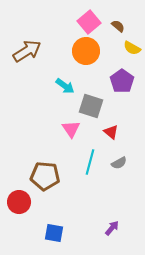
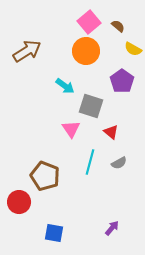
yellow semicircle: moved 1 px right, 1 px down
brown pentagon: rotated 16 degrees clockwise
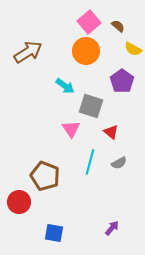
brown arrow: moved 1 px right, 1 px down
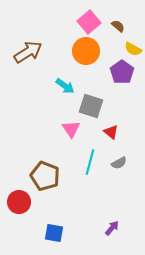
purple pentagon: moved 9 px up
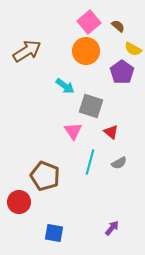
brown arrow: moved 1 px left, 1 px up
pink triangle: moved 2 px right, 2 px down
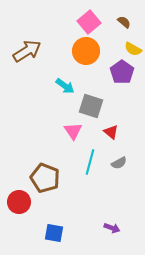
brown semicircle: moved 6 px right, 4 px up
brown pentagon: moved 2 px down
purple arrow: rotated 70 degrees clockwise
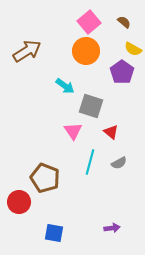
purple arrow: rotated 28 degrees counterclockwise
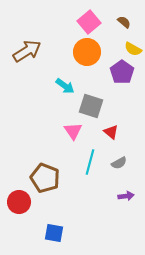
orange circle: moved 1 px right, 1 px down
purple arrow: moved 14 px right, 32 px up
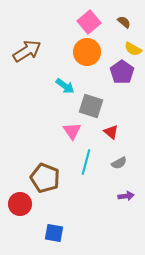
pink triangle: moved 1 px left
cyan line: moved 4 px left
red circle: moved 1 px right, 2 px down
